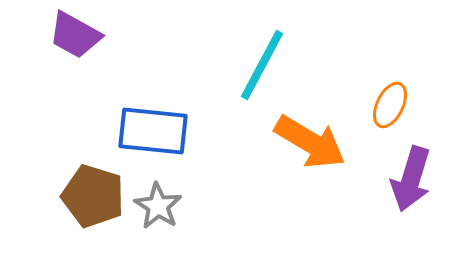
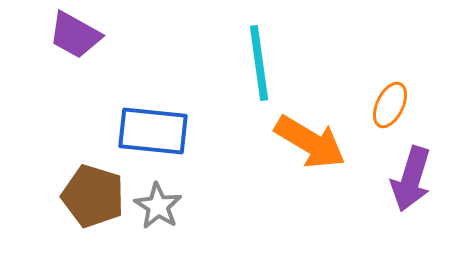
cyan line: moved 3 px left, 2 px up; rotated 36 degrees counterclockwise
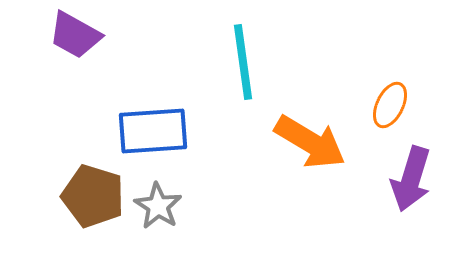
cyan line: moved 16 px left, 1 px up
blue rectangle: rotated 10 degrees counterclockwise
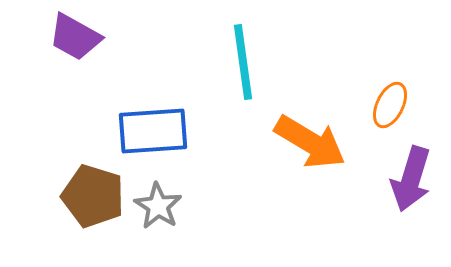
purple trapezoid: moved 2 px down
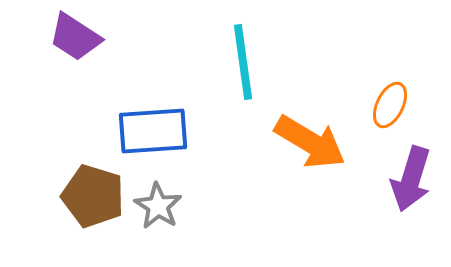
purple trapezoid: rotated 4 degrees clockwise
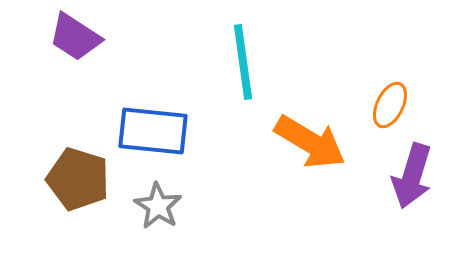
blue rectangle: rotated 10 degrees clockwise
purple arrow: moved 1 px right, 3 px up
brown pentagon: moved 15 px left, 17 px up
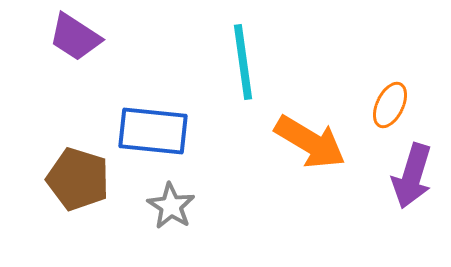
gray star: moved 13 px right
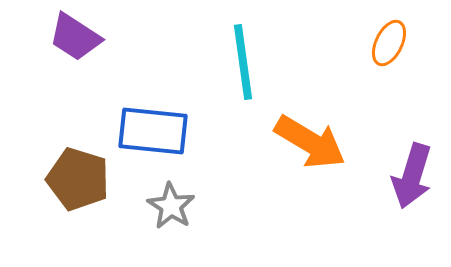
orange ellipse: moved 1 px left, 62 px up
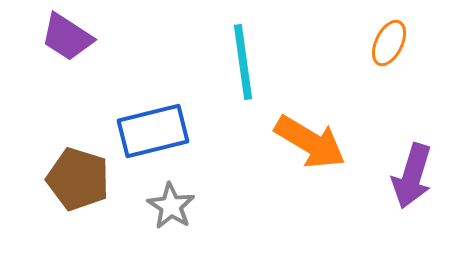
purple trapezoid: moved 8 px left
blue rectangle: rotated 20 degrees counterclockwise
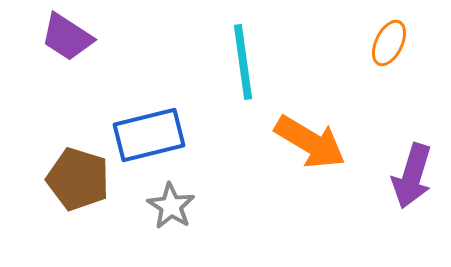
blue rectangle: moved 4 px left, 4 px down
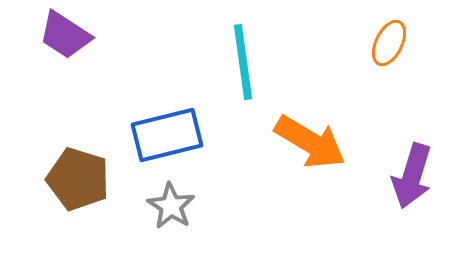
purple trapezoid: moved 2 px left, 2 px up
blue rectangle: moved 18 px right
